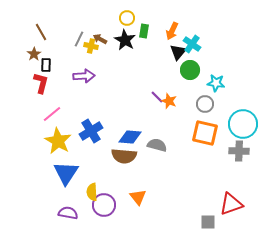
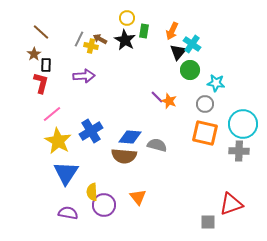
brown line: rotated 18 degrees counterclockwise
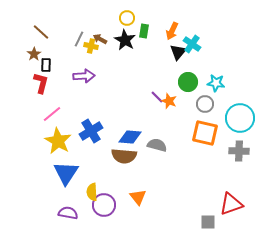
green circle: moved 2 px left, 12 px down
cyan circle: moved 3 px left, 6 px up
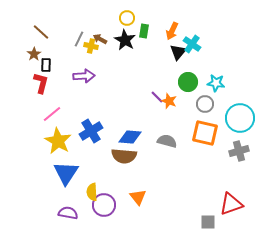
gray semicircle: moved 10 px right, 4 px up
gray cross: rotated 18 degrees counterclockwise
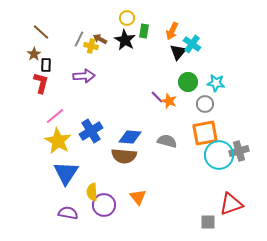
pink line: moved 3 px right, 2 px down
cyan circle: moved 21 px left, 37 px down
orange square: rotated 24 degrees counterclockwise
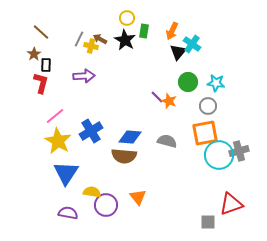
gray circle: moved 3 px right, 2 px down
yellow semicircle: rotated 102 degrees clockwise
purple circle: moved 2 px right
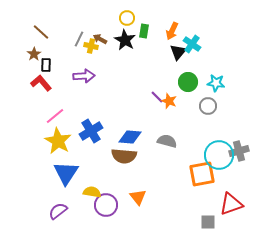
red L-shape: rotated 55 degrees counterclockwise
orange square: moved 3 px left, 41 px down
purple semicircle: moved 10 px left, 2 px up; rotated 48 degrees counterclockwise
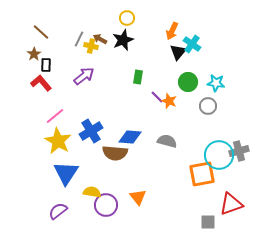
green rectangle: moved 6 px left, 46 px down
black star: moved 2 px left; rotated 20 degrees clockwise
purple arrow: rotated 35 degrees counterclockwise
brown semicircle: moved 9 px left, 3 px up
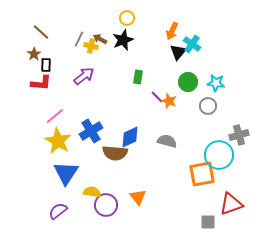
red L-shape: rotated 135 degrees clockwise
blue diamond: rotated 30 degrees counterclockwise
gray cross: moved 16 px up
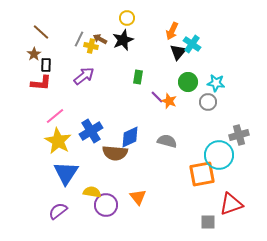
gray circle: moved 4 px up
